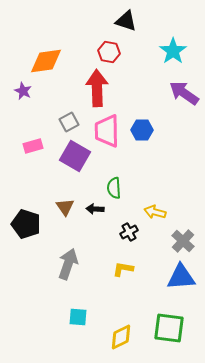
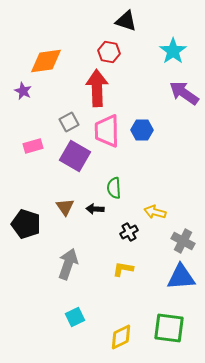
gray cross: rotated 15 degrees counterclockwise
cyan square: moved 3 px left; rotated 30 degrees counterclockwise
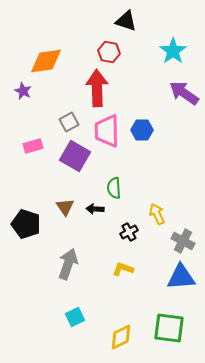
yellow arrow: moved 2 px right, 2 px down; rotated 50 degrees clockwise
yellow L-shape: rotated 10 degrees clockwise
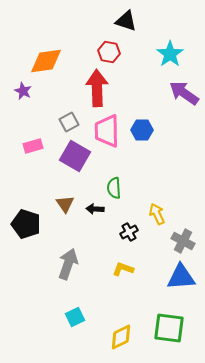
cyan star: moved 3 px left, 3 px down
brown triangle: moved 3 px up
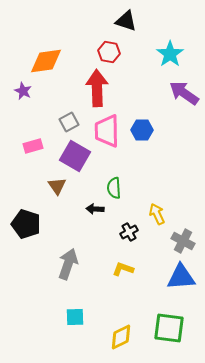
brown triangle: moved 8 px left, 18 px up
cyan square: rotated 24 degrees clockwise
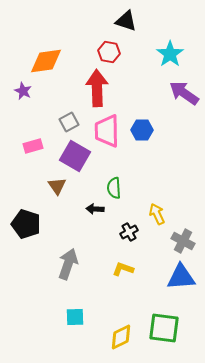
green square: moved 5 px left
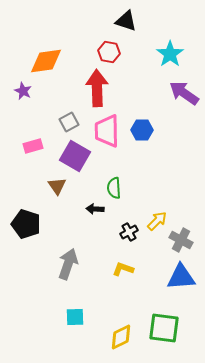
yellow arrow: moved 7 px down; rotated 70 degrees clockwise
gray cross: moved 2 px left, 1 px up
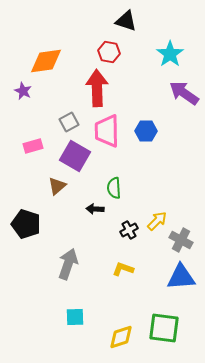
blue hexagon: moved 4 px right, 1 px down
brown triangle: rotated 24 degrees clockwise
black cross: moved 2 px up
yellow diamond: rotated 8 degrees clockwise
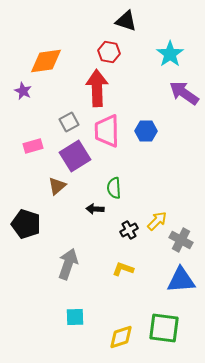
purple square: rotated 28 degrees clockwise
blue triangle: moved 3 px down
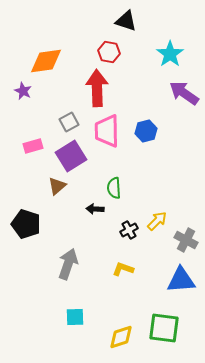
blue hexagon: rotated 15 degrees counterclockwise
purple square: moved 4 px left
gray cross: moved 5 px right
